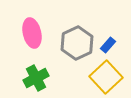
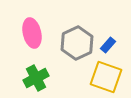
yellow square: rotated 28 degrees counterclockwise
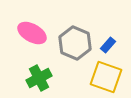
pink ellipse: rotated 48 degrees counterclockwise
gray hexagon: moved 2 px left; rotated 12 degrees counterclockwise
green cross: moved 3 px right
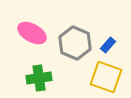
green cross: rotated 20 degrees clockwise
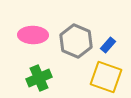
pink ellipse: moved 1 px right, 2 px down; rotated 28 degrees counterclockwise
gray hexagon: moved 1 px right, 2 px up
green cross: rotated 15 degrees counterclockwise
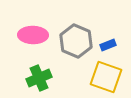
blue rectangle: rotated 28 degrees clockwise
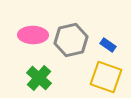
gray hexagon: moved 5 px left, 1 px up; rotated 24 degrees clockwise
blue rectangle: rotated 56 degrees clockwise
green cross: rotated 25 degrees counterclockwise
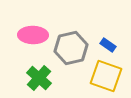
gray hexagon: moved 8 px down
yellow square: moved 1 px up
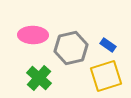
yellow square: rotated 36 degrees counterclockwise
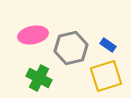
pink ellipse: rotated 12 degrees counterclockwise
green cross: rotated 15 degrees counterclockwise
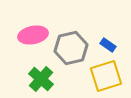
green cross: moved 2 px right, 1 px down; rotated 15 degrees clockwise
